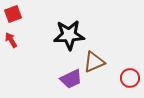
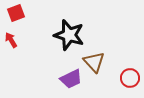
red square: moved 3 px right, 1 px up
black star: rotated 20 degrees clockwise
brown triangle: rotated 50 degrees counterclockwise
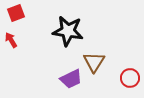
black star: moved 1 px left, 4 px up; rotated 8 degrees counterclockwise
brown triangle: rotated 15 degrees clockwise
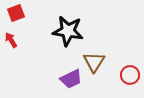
red circle: moved 3 px up
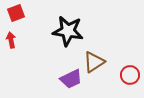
red arrow: rotated 21 degrees clockwise
brown triangle: rotated 25 degrees clockwise
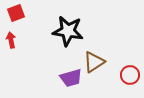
purple trapezoid: moved 1 px up; rotated 10 degrees clockwise
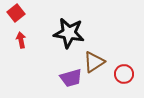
red square: rotated 18 degrees counterclockwise
black star: moved 1 px right, 2 px down
red arrow: moved 10 px right
red circle: moved 6 px left, 1 px up
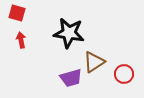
red square: moved 1 px right; rotated 36 degrees counterclockwise
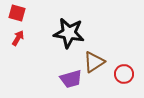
red arrow: moved 3 px left, 2 px up; rotated 42 degrees clockwise
purple trapezoid: moved 1 px down
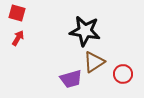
black star: moved 16 px right, 2 px up
red circle: moved 1 px left
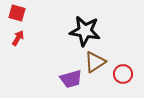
brown triangle: moved 1 px right
